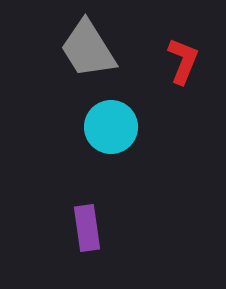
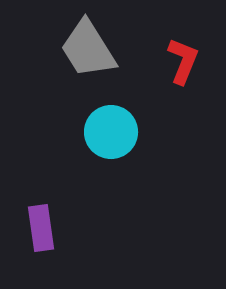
cyan circle: moved 5 px down
purple rectangle: moved 46 px left
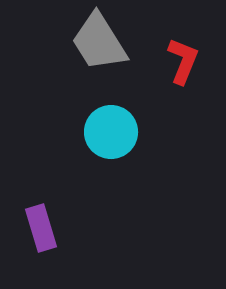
gray trapezoid: moved 11 px right, 7 px up
purple rectangle: rotated 9 degrees counterclockwise
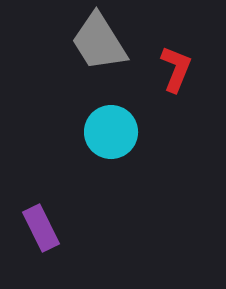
red L-shape: moved 7 px left, 8 px down
purple rectangle: rotated 9 degrees counterclockwise
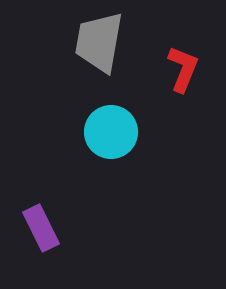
gray trapezoid: rotated 42 degrees clockwise
red L-shape: moved 7 px right
